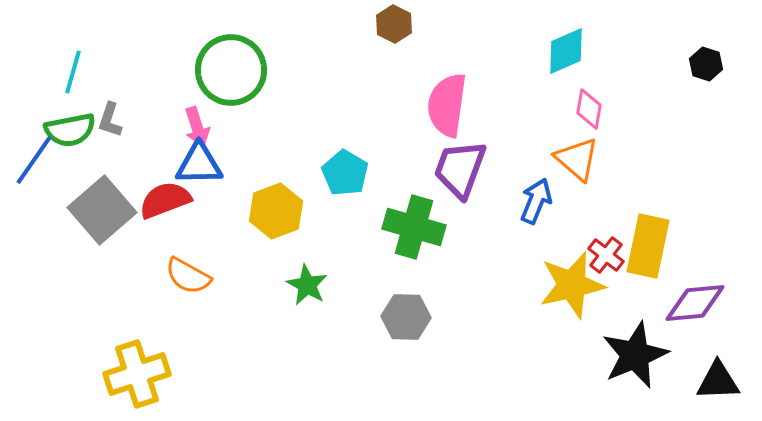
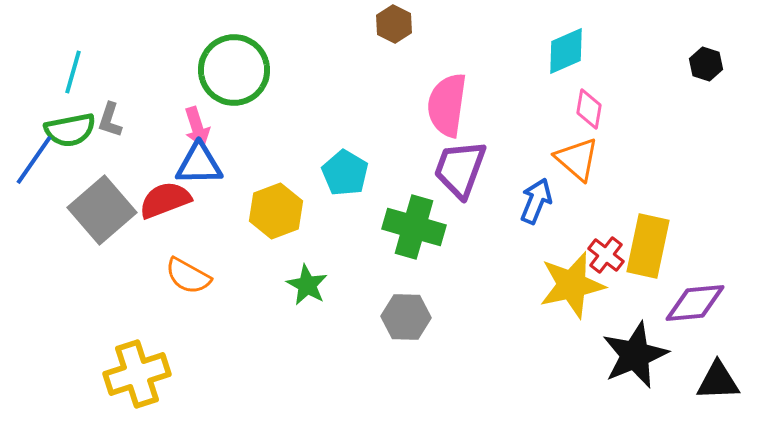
green circle: moved 3 px right
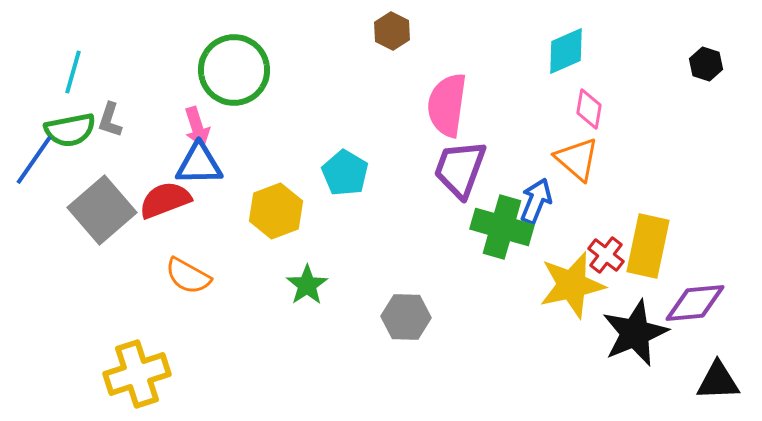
brown hexagon: moved 2 px left, 7 px down
green cross: moved 88 px right
green star: rotated 9 degrees clockwise
black star: moved 22 px up
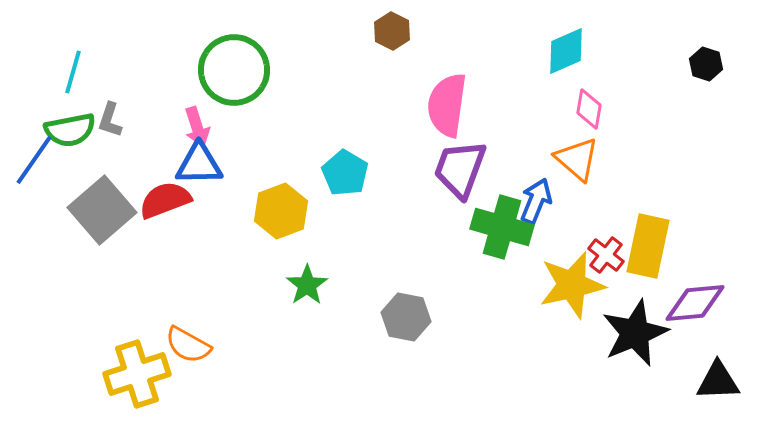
yellow hexagon: moved 5 px right
orange semicircle: moved 69 px down
gray hexagon: rotated 9 degrees clockwise
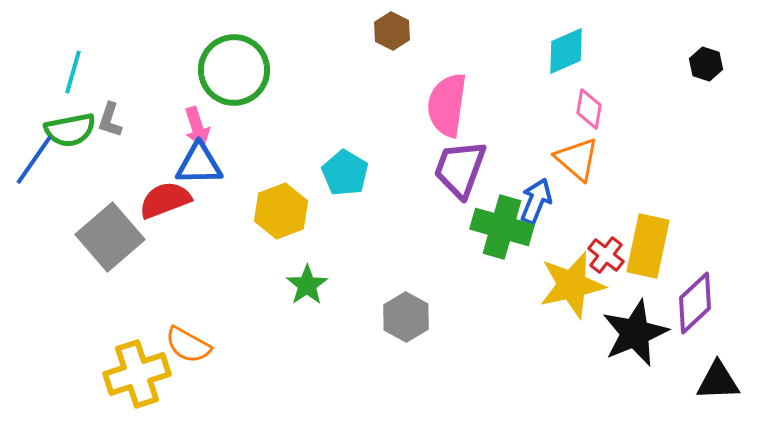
gray square: moved 8 px right, 27 px down
purple diamond: rotated 38 degrees counterclockwise
gray hexagon: rotated 18 degrees clockwise
